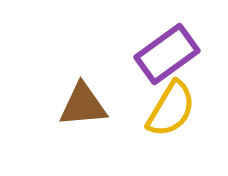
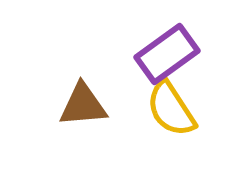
yellow semicircle: rotated 116 degrees clockwise
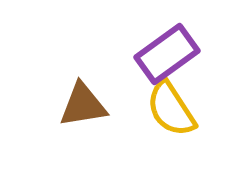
brown triangle: rotated 4 degrees counterclockwise
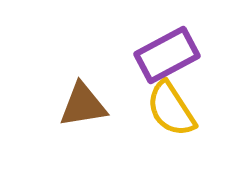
purple rectangle: moved 1 px down; rotated 8 degrees clockwise
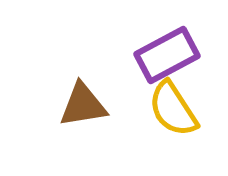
yellow semicircle: moved 2 px right
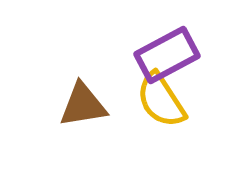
yellow semicircle: moved 12 px left, 9 px up
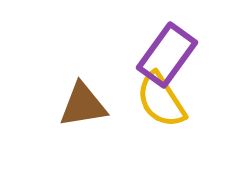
purple rectangle: rotated 26 degrees counterclockwise
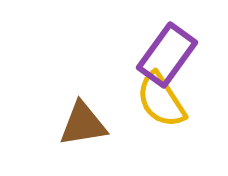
brown triangle: moved 19 px down
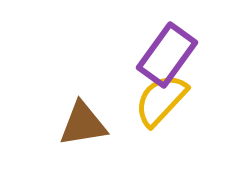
yellow semicircle: rotated 76 degrees clockwise
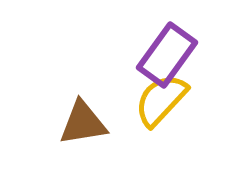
brown triangle: moved 1 px up
